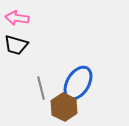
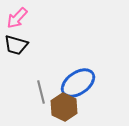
pink arrow: rotated 55 degrees counterclockwise
blue ellipse: rotated 24 degrees clockwise
gray line: moved 4 px down
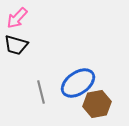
brown hexagon: moved 33 px right, 3 px up; rotated 24 degrees clockwise
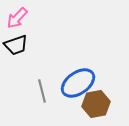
black trapezoid: rotated 35 degrees counterclockwise
gray line: moved 1 px right, 1 px up
brown hexagon: moved 1 px left
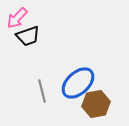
black trapezoid: moved 12 px right, 9 px up
blue ellipse: rotated 8 degrees counterclockwise
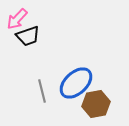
pink arrow: moved 1 px down
blue ellipse: moved 2 px left
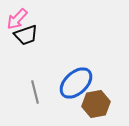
black trapezoid: moved 2 px left, 1 px up
gray line: moved 7 px left, 1 px down
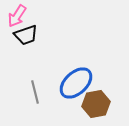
pink arrow: moved 3 px up; rotated 10 degrees counterclockwise
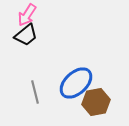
pink arrow: moved 10 px right, 1 px up
black trapezoid: rotated 20 degrees counterclockwise
brown hexagon: moved 2 px up
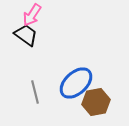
pink arrow: moved 5 px right
black trapezoid: rotated 105 degrees counterclockwise
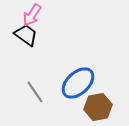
blue ellipse: moved 2 px right
gray line: rotated 20 degrees counterclockwise
brown hexagon: moved 2 px right, 5 px down
